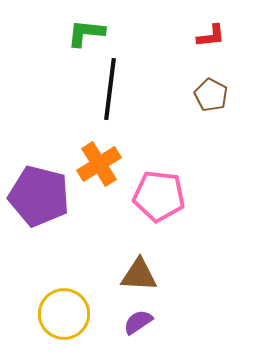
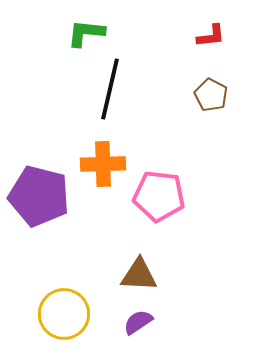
black line: rotated 6 degrees clockwise
orange cross: moved 4 px right; rotated 30 degrees clockwise
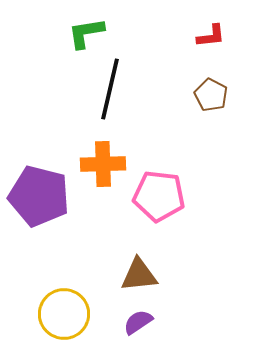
green L-shape: rotated 15 degrees counterclockwise
brown triangle: rotated 9 degrees counterclockwise
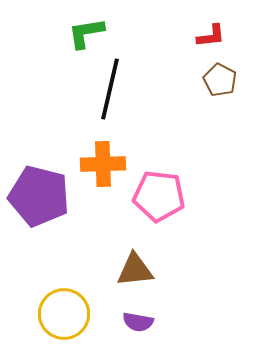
brown pentagon: moved 9 px right, 15 px up
brown triangle: moved 4 px left, 5 px up
purple semicircle: rotated 136 degrees counterclockwise
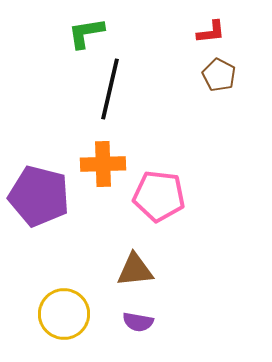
red L-shape: moved 4 px up
brown pentagon: moved 1 px left, 5 px up
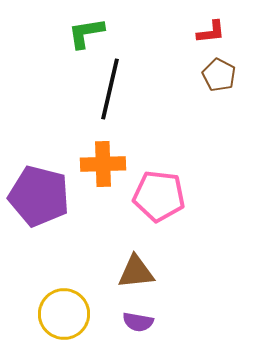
brown triangle: moved 1 px right, 2 px down
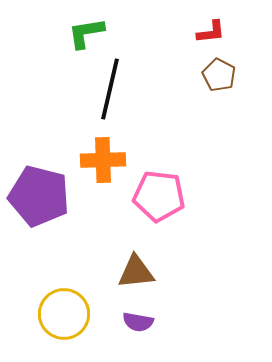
orange cross: moved 4 px up
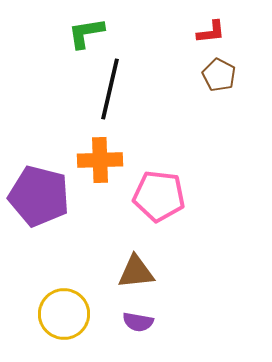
orange cross: moved 3 px left
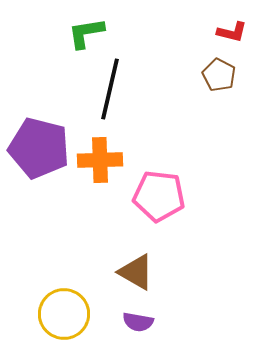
red L-shape: moved 21 px right; rotated 20 degrees clockwise
purple pentagon: moved 48 px up
brown triangle: rotated 36 degrees clockwise
